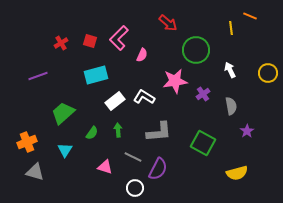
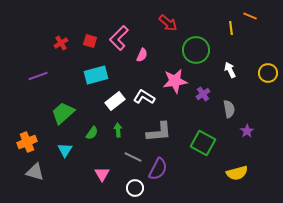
gray semicircle: moved 2 px left, 3 px down
pink triangle: moved 3 px left, 7 px down; rotated 42 degrees clockwise
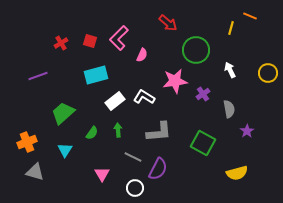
yellow line: rotated 24 degrees clockwise
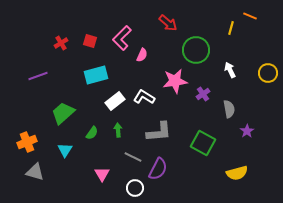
pink L-shape: moved 3 px right
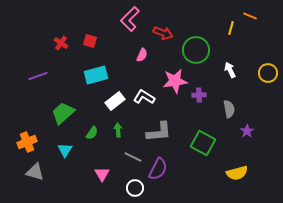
red arrow: moved 5 px left, 10 px down; rotated 18 degrees counterclockwise
pink L-shape: moved 8 px right, 19 px up
red cross: rotated 24 degrees counterclockwise
purple cross: moved 4 px left, 1 px down; rotated 32 degrees clockwise
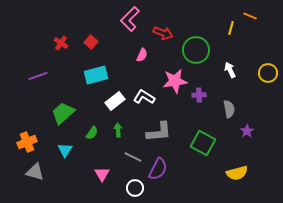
red square: moved 1 px right, 1 px down; rotated 24 degrees clockwise
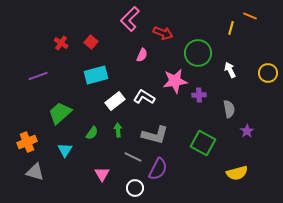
green circle: moved 2 px right, 3 px down
green trapezoid: moved 3 px left
gray L-shape: moved 4 px left, 3 px down; rotated 20 degrees clockwise
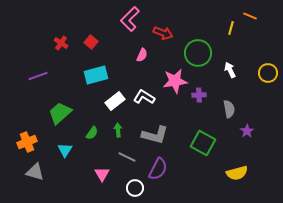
gray line: moved 6 px left
